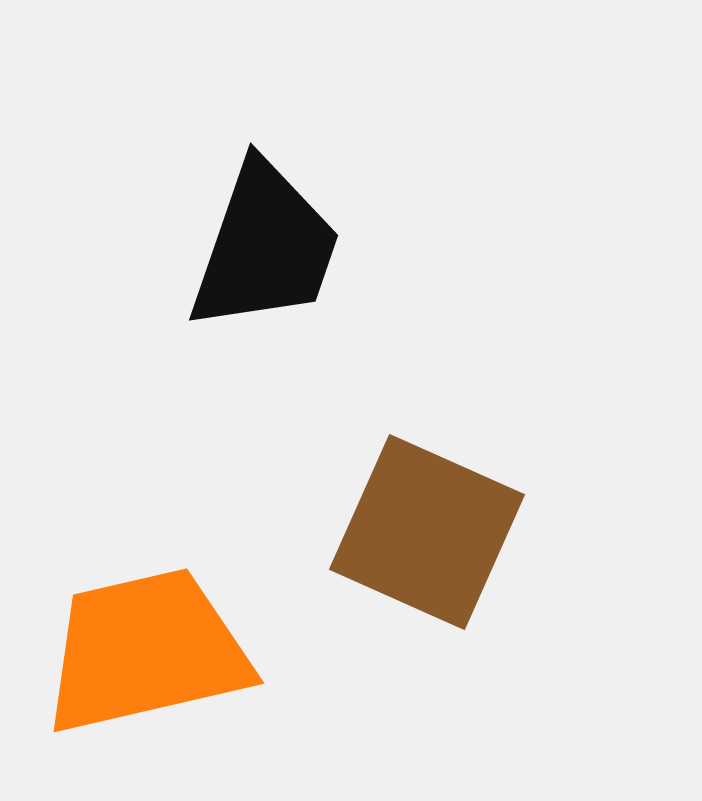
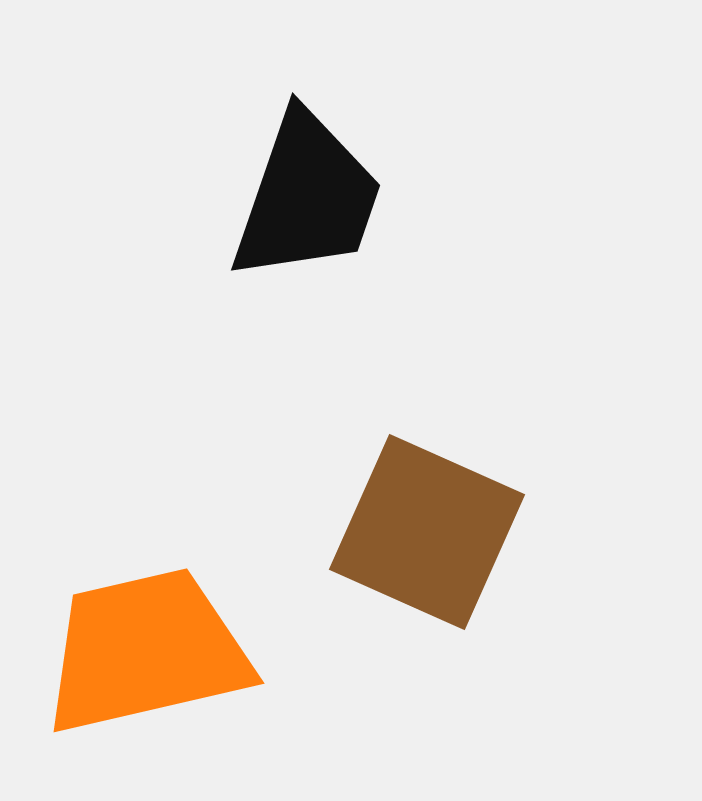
black trapezoid: moved 42 px right, 50 px up
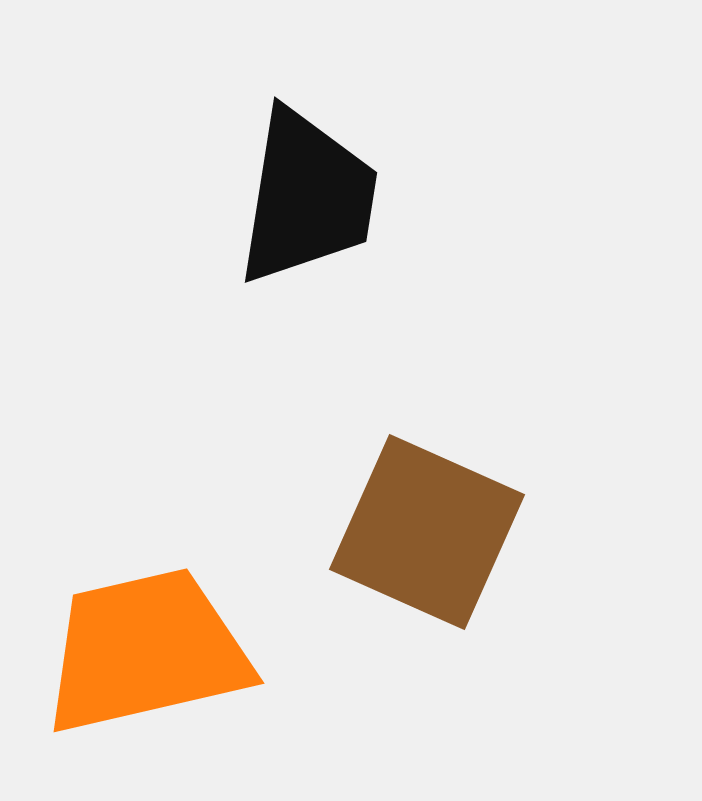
black trapezoid: rotated 10 degrees counterclockwise
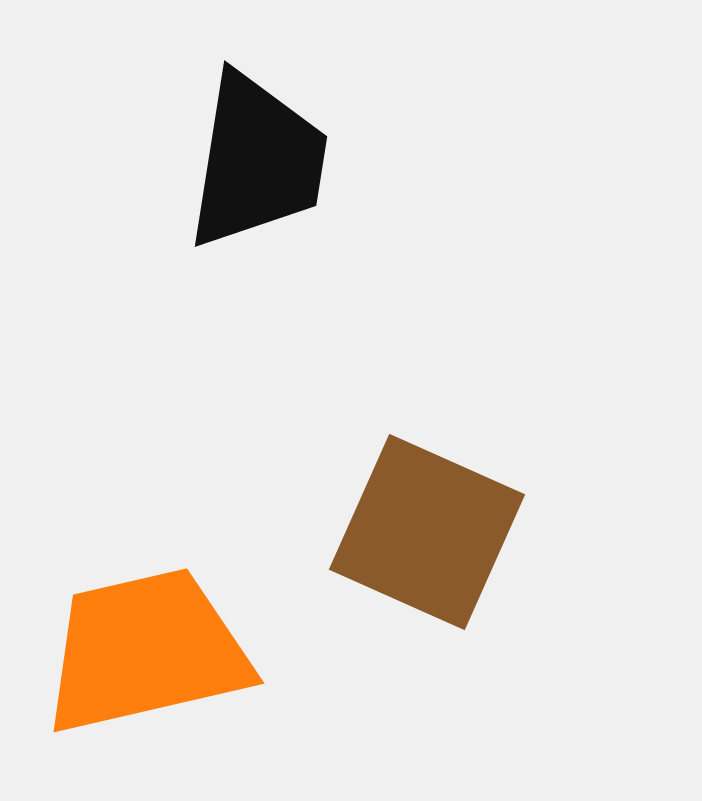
black trapezoid: moved 50 px left, 36 px up
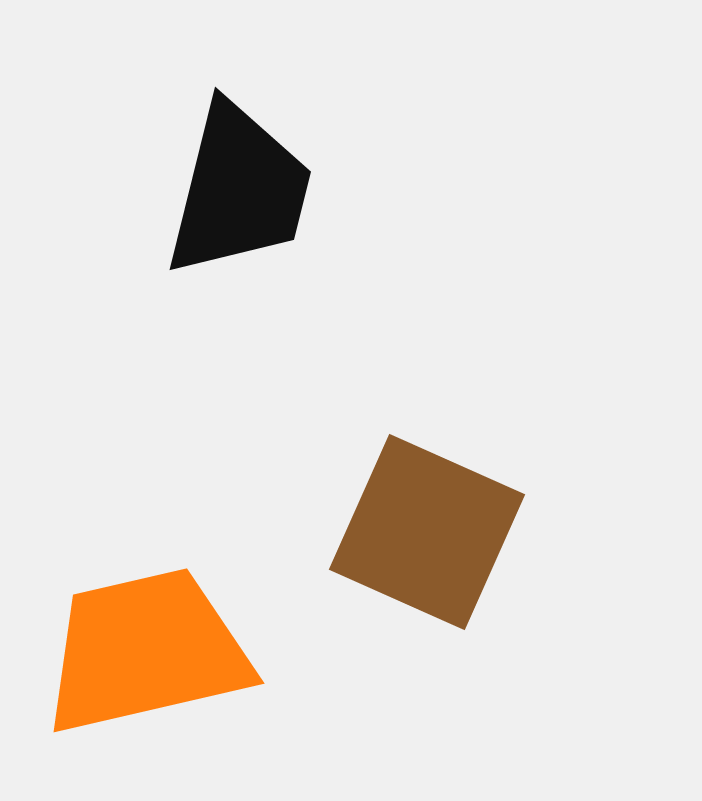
black trapezoid: moved 18 px left, 29 px down; rotated 5 degrees clockwise
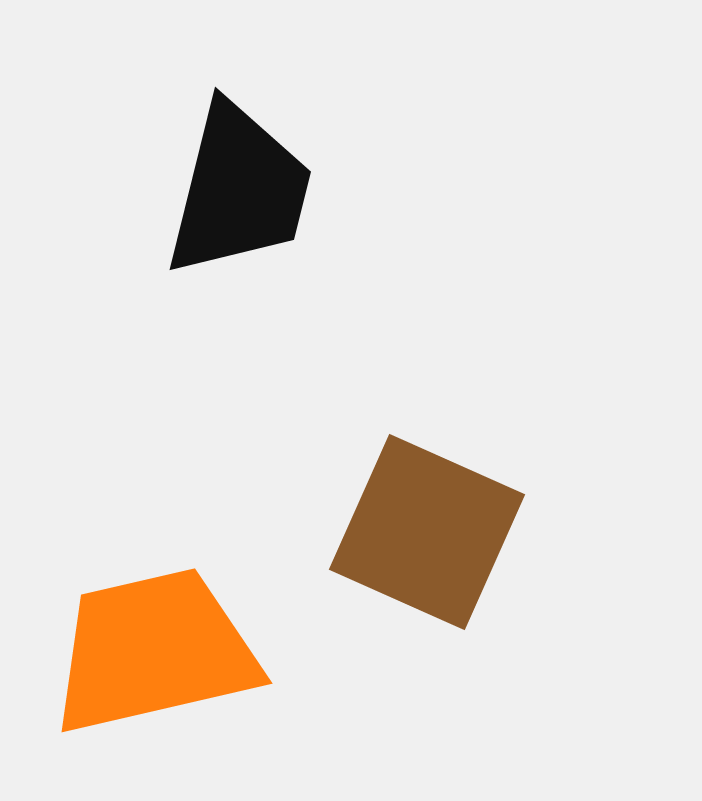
orange trapezoid: moved 8 px right
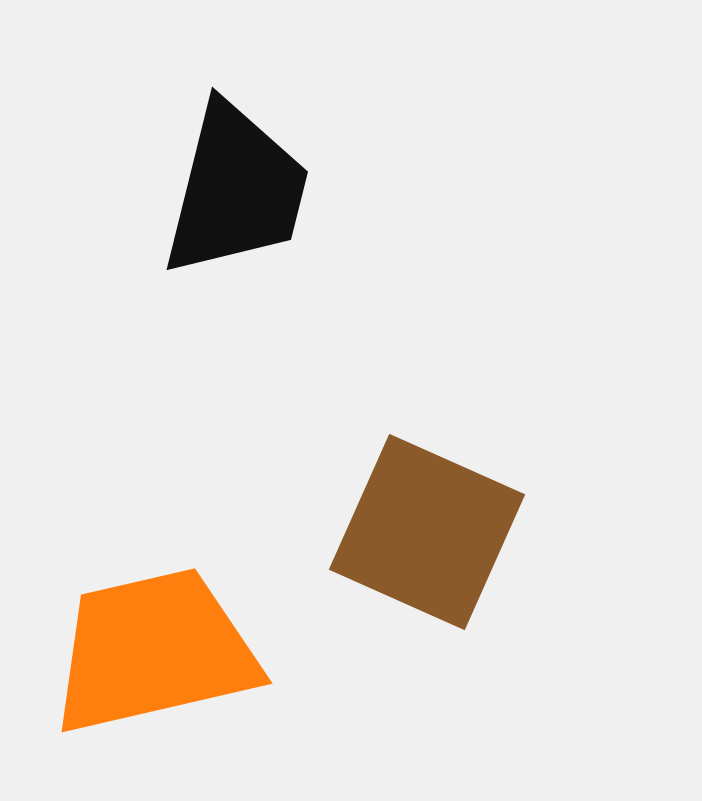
black trapezoid: moved 3 px left
